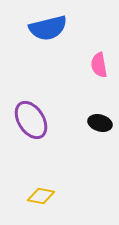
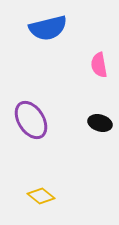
yellow diamond: rotated 28 degrees clockwise
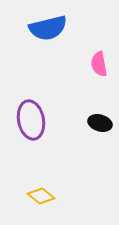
pink semicircle: moved 1 px up
purple ellipse: rotated 21 degrees clockwise
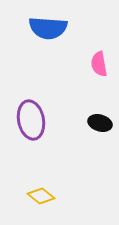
blue semicircle: rotated 18 degrees clockwise
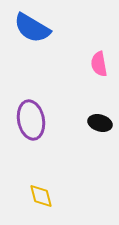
blue semicircle: moved 16 px left; rotated 27 degrees clockwise
yellow diamond: rotated 36 degrees clockwise
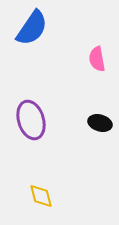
blue semicircle: rotated 87 degrees counterclockwise
pink semicircle: moved 2 px left, 5 px up
purple ellipse: rotated 6 degrees counterclockwise
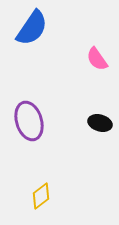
pink semicircle: rotated 25 degrees counterclockwise
purple ellipse: moved 2 px left, 1 px down
yellow diamond: rotated 68 degrees clockwise
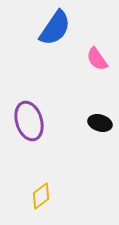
blue semicircle: moved 23 px right
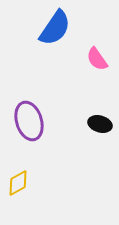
black ellipse: moved 1 px down
yellow diamond: moved 23 px left, 13 px up; rotated 8 degrees clockwise
